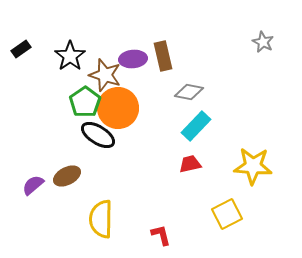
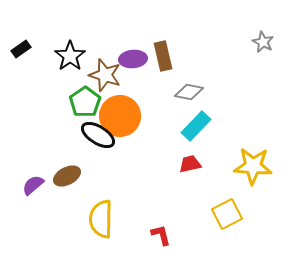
orange circle: moved 2 px right, 8 px down
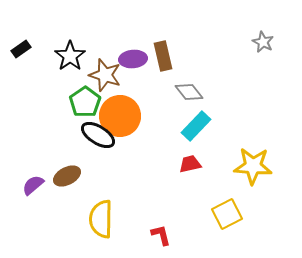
gray diamond: rotated 40 degrees clockwise
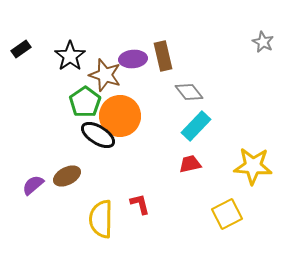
red L-shape: moved 21 px left, 31 px up
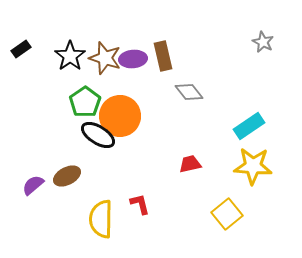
brown star: moved 17 px up
cyan rectangle: moved 53 px right; rotated 12 degrees clockwise
yellow square: rotated 12 degrees counterclockwise
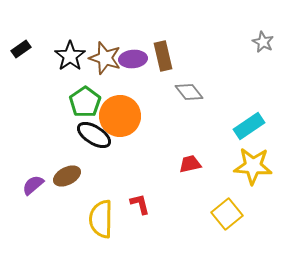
black ellipse: moved 4 px left
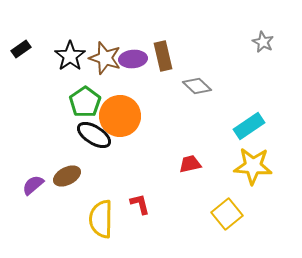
gray diamond: moved 8 px right, 6 px up; rotated 8 degrees counterclockwise
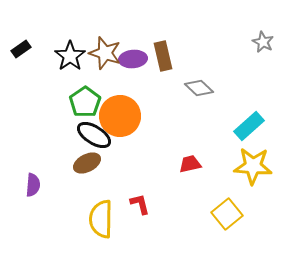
brown star: moved 5 px up
gray diamond: moved 2 px right, 2 px down
cyan rectangle: rotated 8 degrees counterclockwise
brown ellipse: moved 20 px right, 13 px up
purple semicircle: rotated 135 degrees clockwise
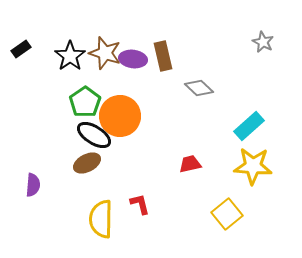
purple ellipse: rotated 12 degrees clockwise
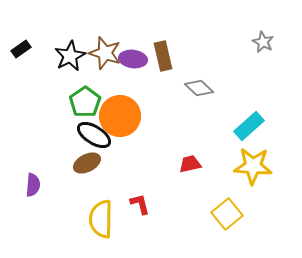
black star: rotated 8 degrees clockwise
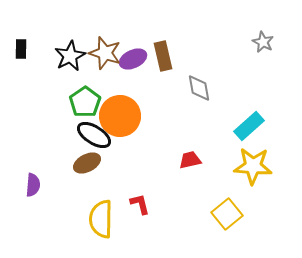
black rectangle: rotated 54 degrees counterclockwise
purple ellipse: rotated 32 degrees counterclockwise
gray diamond: rotated 36 degrees clockwise
red trapezoid: moved 4 px up
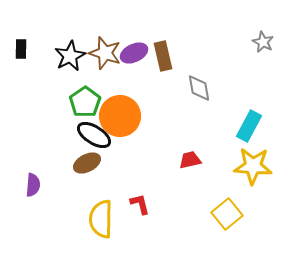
purple ellipse: moved 1 px right, 6 px up
cyan rectangle: rotated 20 degrees counterclockwise
